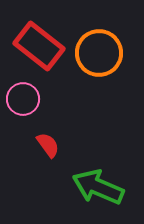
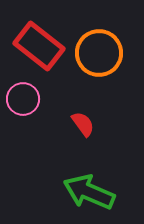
red semicircle: moved 35 px right, 21 px up
green arrow: moved 9 px left, 5 px down
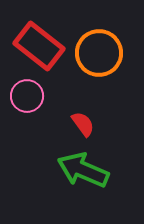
pink circle: moved 4 px right, 3 px up
green arrow: moved 6 px left, 22 px up
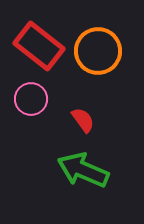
orange circle: moved 1 px left, 2 px up
pink circle: moved 4 px right, 3 px down
red semicircle: moved 4 px up
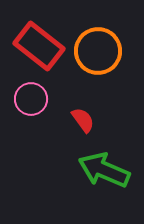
green arrow: moved 21 px right
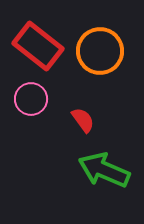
red rectangle: moved 1 px left
orange circle: moved 2 px right
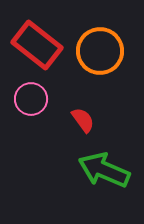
red rectangle: moved 1 px left, 1 px up
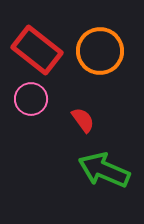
red rectangle: moved 5 px down
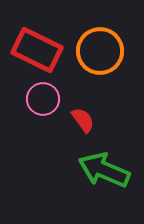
red rectangle: rotated 12 degrees counterclockwise
pink circle: moved 12 px right
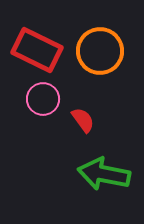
green arrow: moved 4 px down; rotated 12 degrees counterclockwise
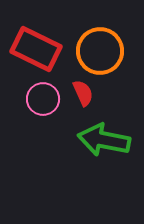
red rectangle: moved 1 px left, 1 px up
red semicircle: moved 27 px up; rotated 12 degrees clockwise
green arrow: moved 34 px up
